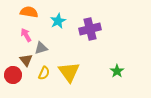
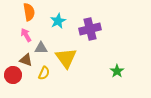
orange semicircle: rotated 72 degrees clockwise
gray triangle: rotated 16 degrees clockwise
brown triangle: rotated 32 degrees counterclockwise
yellow triangle: moved 3 px left, 14 px up
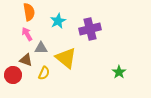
pink arrow: moved 1 px right, 1 px up
yellow triangle: rotated 15 degrees counterclockwise
green star: moved 2 px right, 1 px down
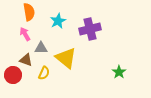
pink arrow: moved 2 px left
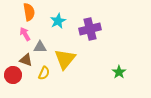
gray triangle: moved 1 px left, 1 px up
yellow triangle: moved 1 px left, 1 px down; rotated 30 degrees clockwise
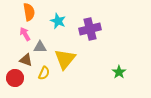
cyan star: rotated 21 degrees counterclockwise
red circle: moved 2 px right, 3 px down
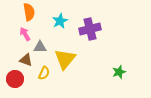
cyan star: moved 2 px right; rotated 21 degrees clockwise
green star: rotated 16 degrees clockwise
red circle: moved 1 px down
